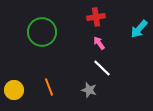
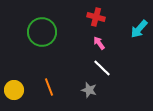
red cross: rotated 24 degrees clockwise
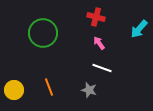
green circle: moved 1 px right, 1 px down
white line: rotated 24 degrees counterclockwise
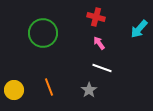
gray star: rotated 21 degrees clockwise
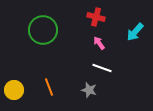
cyan arrow: moved 4 px left, 3 px down
green circle: moved 3 px up
gray star: rotated 21 degrees counterclockwise
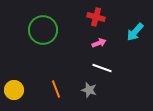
pink arrow: rotated 104 degrees clockwise
orange line: moved 7 px right, 2 px down
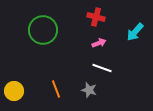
yellow circle: moved 1 px down
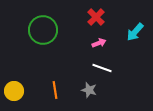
red cross: rotated 30 degrees clockwise
orange line: moved 1 px left, 1 px down; rotated 12 degrees clockwise
